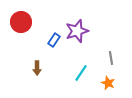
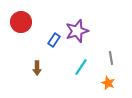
cyan line: moved 6 px up
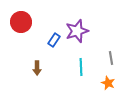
cyan line: rotated 36 degrees counterclockwise
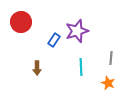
gray line: rotated 16 degrees clockwise
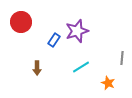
gray line: moved 11 px right
cyan line: rotated 60 degrees clockwise
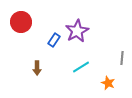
purple star: rotated 10 degrees counterclockwise
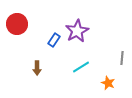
red circle: moved 4 px left, 2 px down
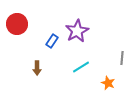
blue rectangle: moved 2 px left, 1 px down
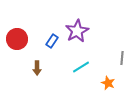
red circle: moved 15 px down
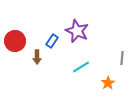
purple star: rotated 20 degrees counterclockwise
red circle: moved 2 px left, 2 px down
brown arrow: moved 11 px up
orange star: rotated 16 degrees clockwise
